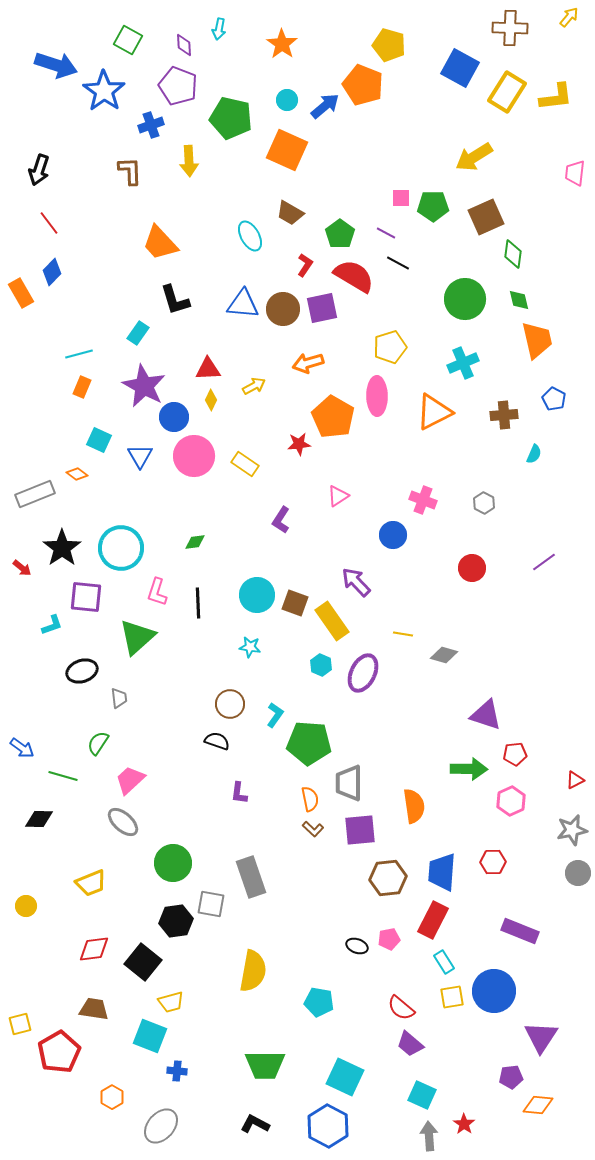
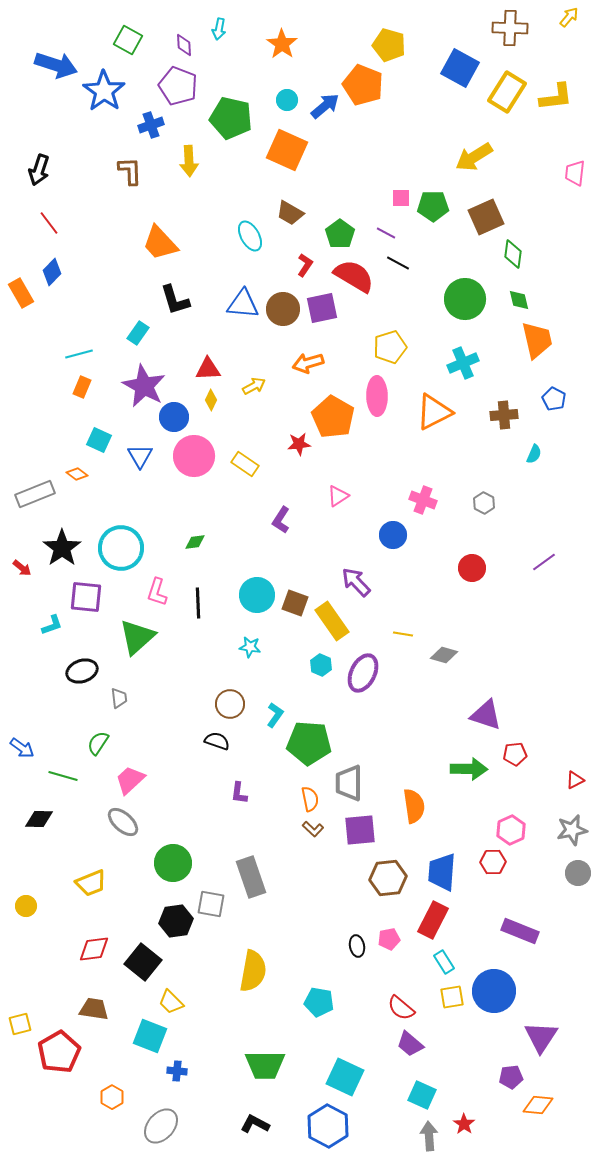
pink hexagon at (511, 801): moved 29 px down
black ellipse at (357, 946): rotated 60 degrees clockwise
yellow trapezoid at (171, 1002): rotated 60 degrees clockwise
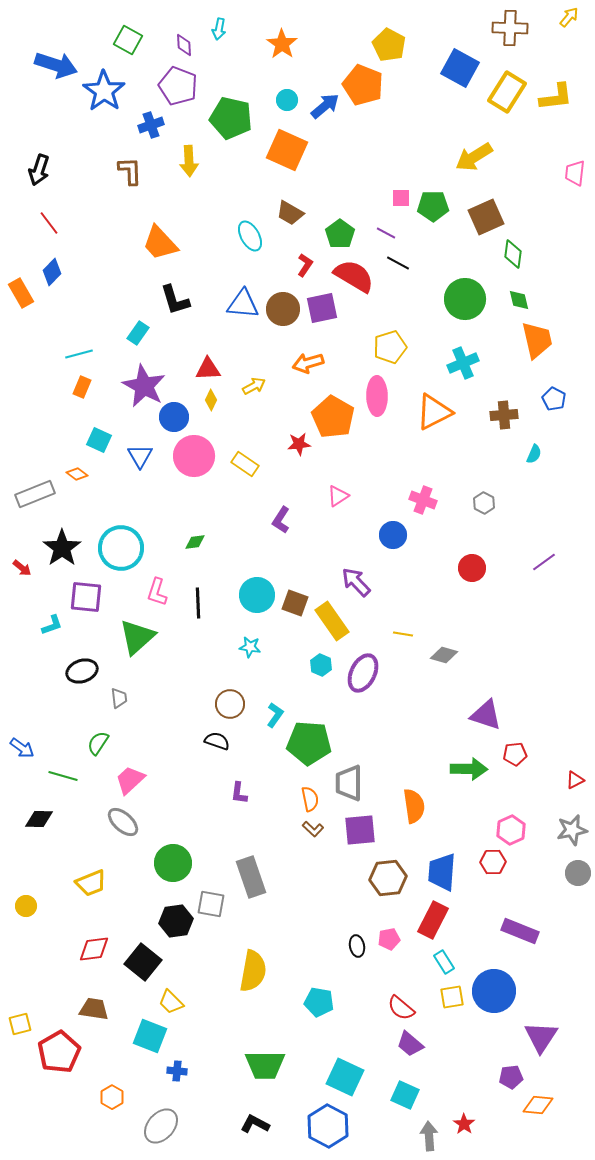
yellow pentagon at (389, 45): rotated 12 degrees clockwise
cyan square at (422, 1095): moved 17 px left
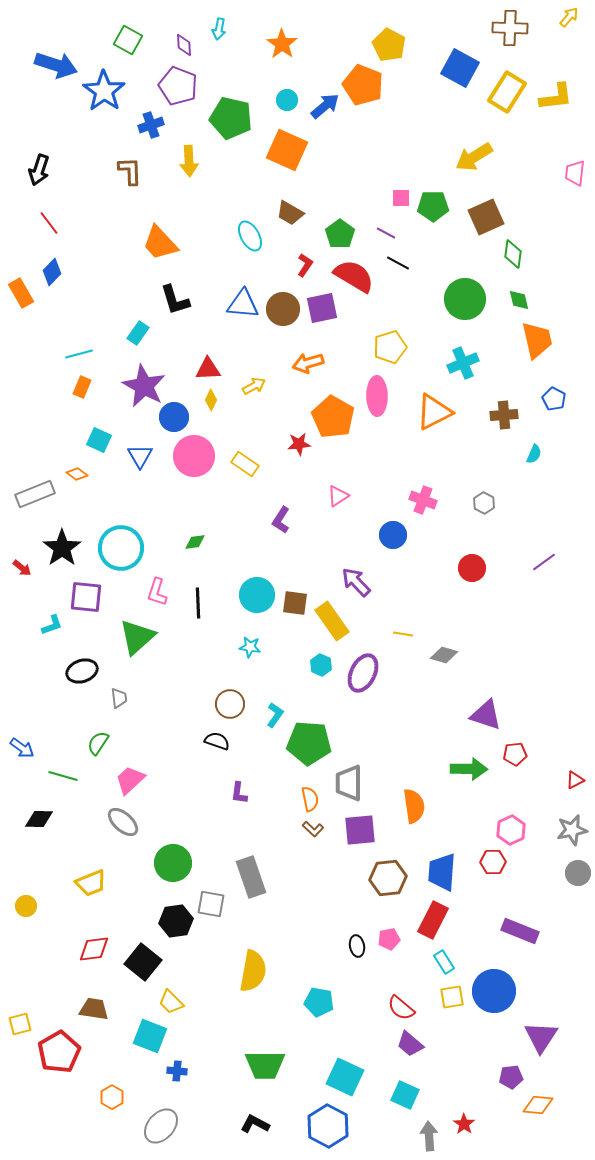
brown square at (295, 603): rotated 12 degrees counterclockwise
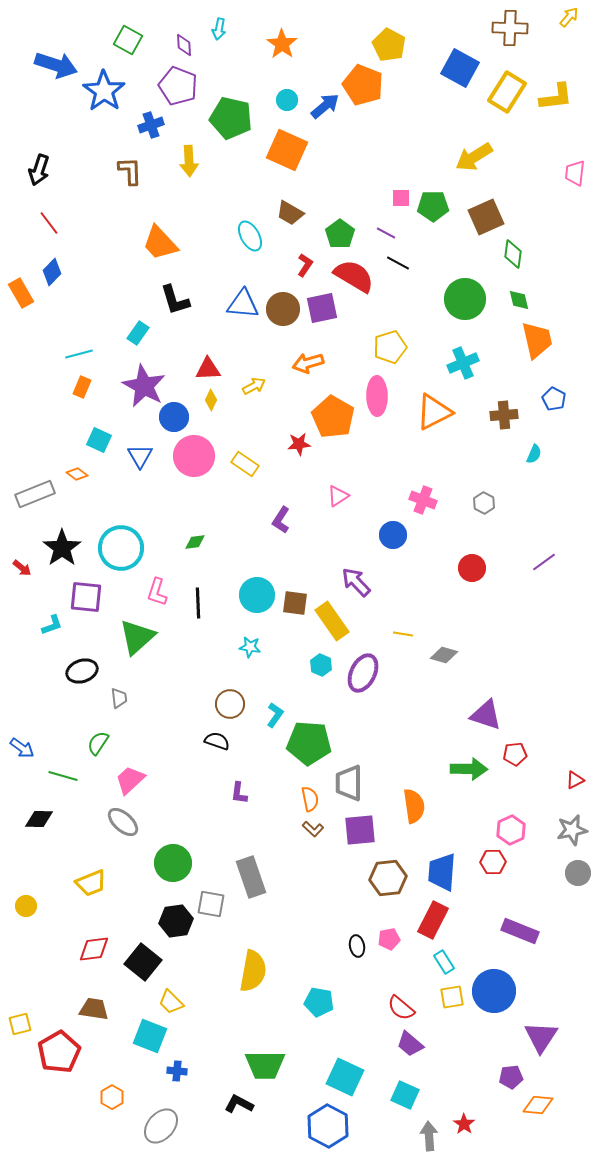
black L-shape at (255, 1124): moved 16 px left, 20 px up
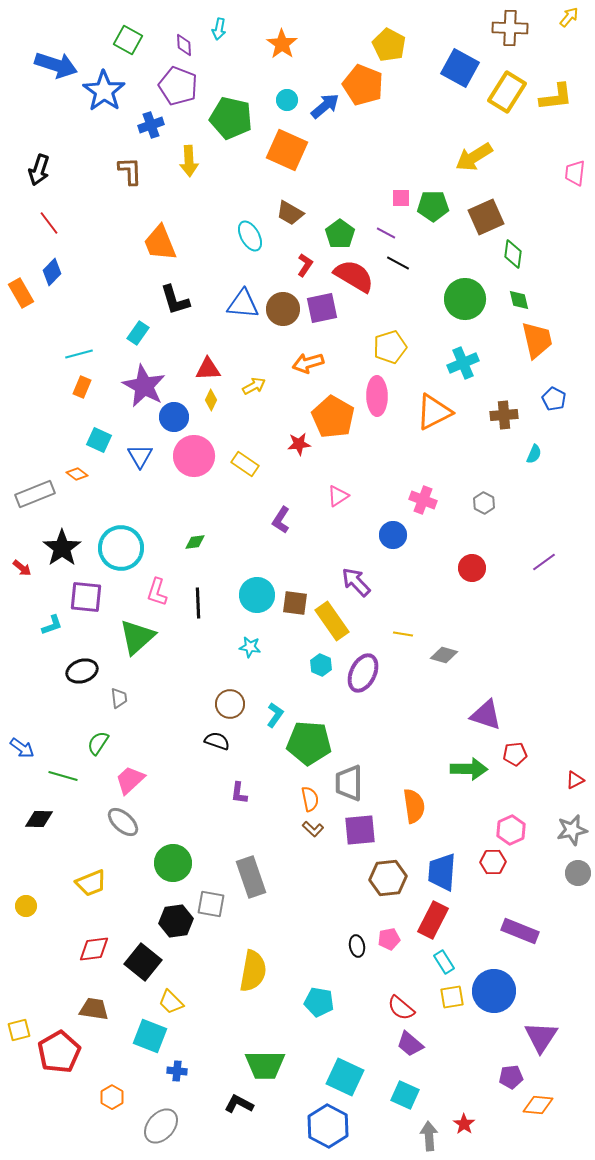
orange trapezoid at (160, 243): rotated 21 degrees clockwise
yellow square at (20, 1024): moved 1 px left, 6 px down
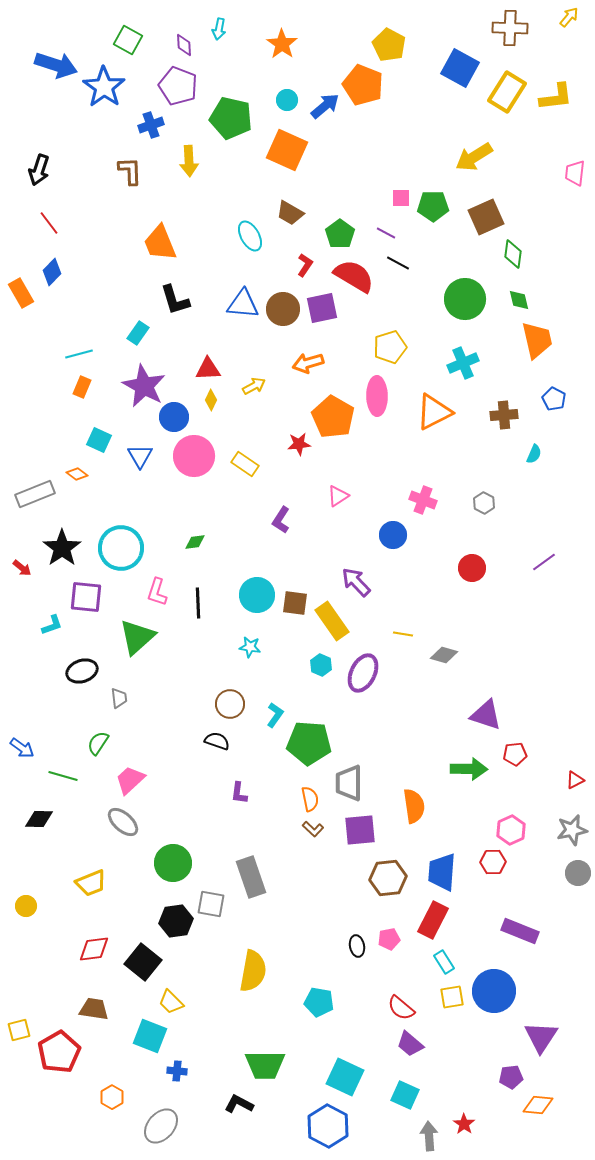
blue star at (104, 91): moved 4 px up
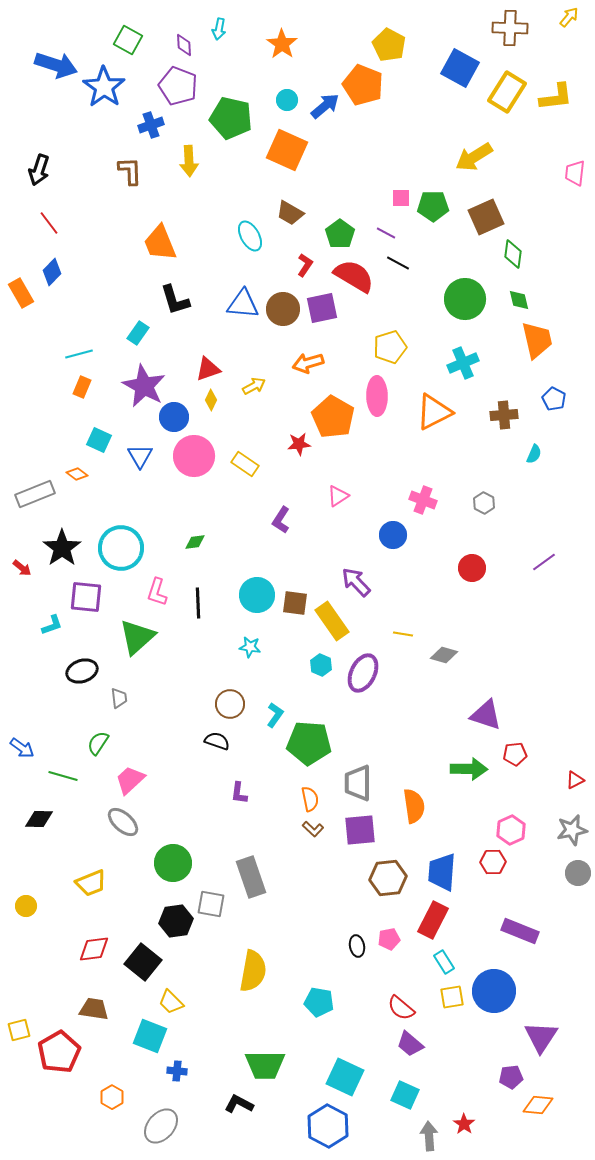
red triangle at (208, 369): rotated 16 degrees counterclockwise
gray trapezoid at (349, 783): moved 9 px right
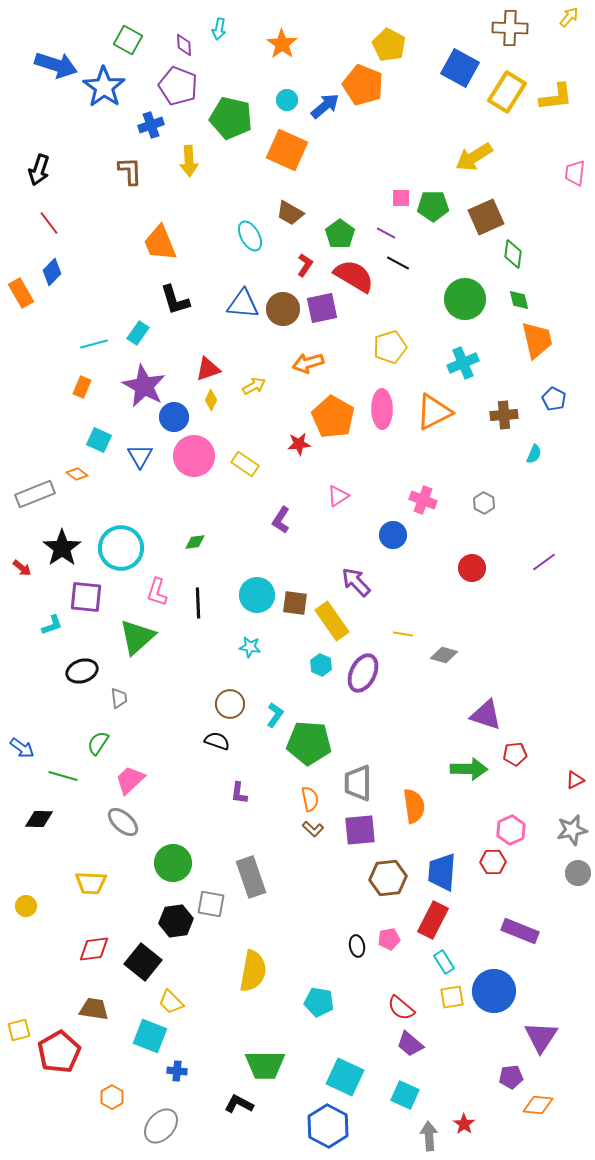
cyan line at (79, 354): moved 15 px right, 10 px up
pink ellipse at (377, 396): moved 5 px right, 13 px down
yellow trapezoid at (91, 883): rotated 24 degrees clockwise
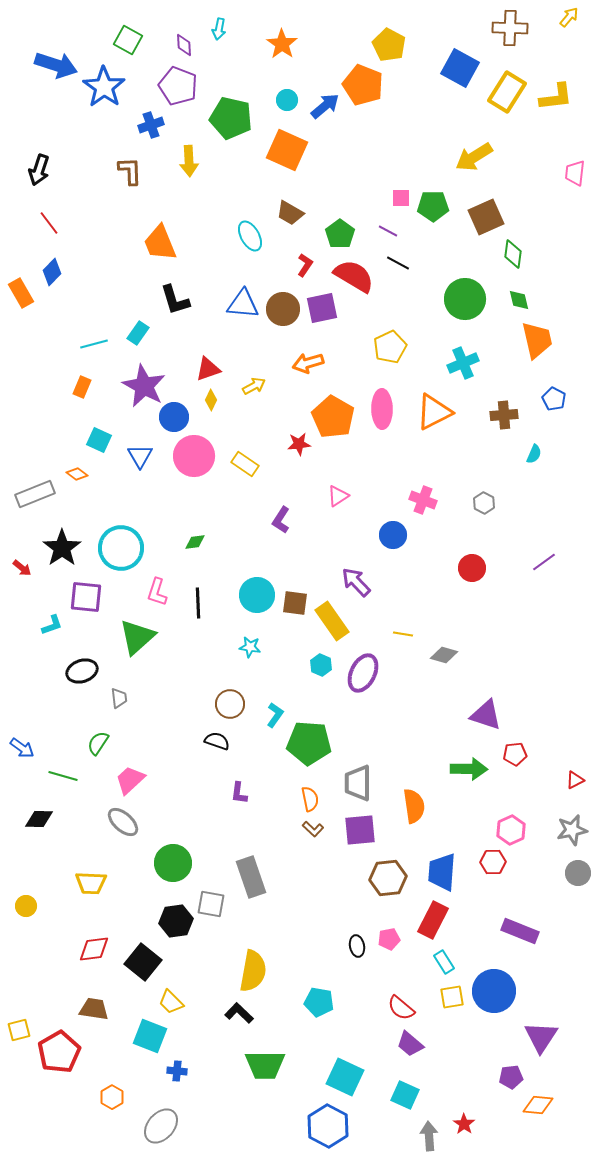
purple line at (386, 233): moved 2 px right, 2 px up
yellow pentagon at (390, 347): rotated 8 degrees counterclockwise
black L-shape at (239, 1104): moved 91 px up; rotated 16 degrees clockwise
